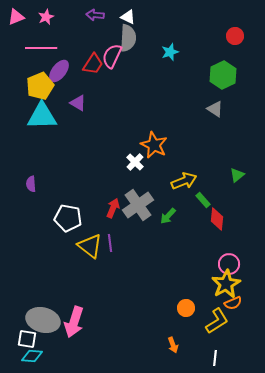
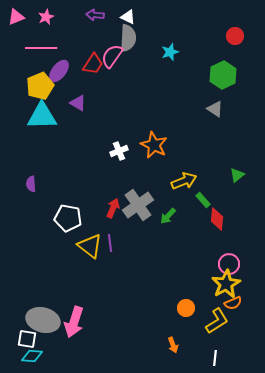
pink semicircle: rotated 10 degrees clockwise
white cross: moved 16 px left, 11 px up; rotated 24 degrees clockwise
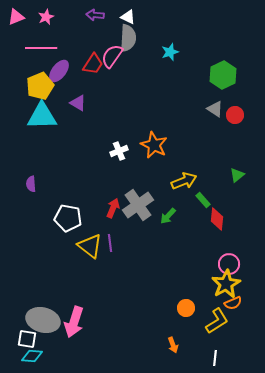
red circle: moved 79 px down
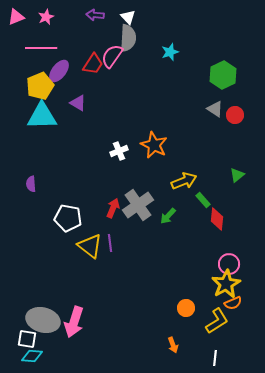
white triangle: rotated 21 degrees clockwise
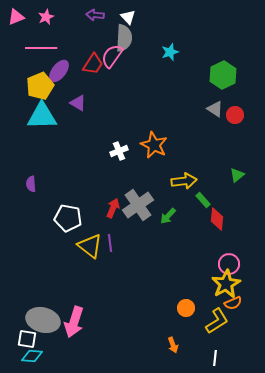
gray semicircle: moved 4 px left
yellow arrow: rotated 15 degrees clockwise
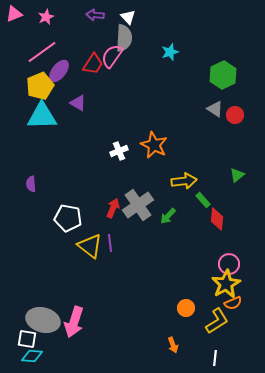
pink triangle: moved 2 px left, 3 px up
pink line: moved 1 px right, 4 px down; rotated 36 degrees counterclockwise
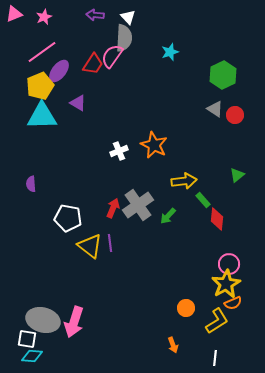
pink star: moved 2 px left
